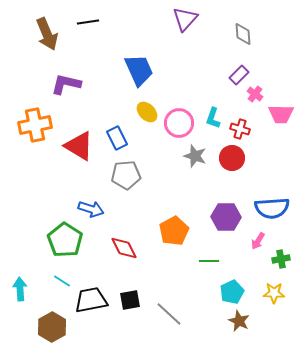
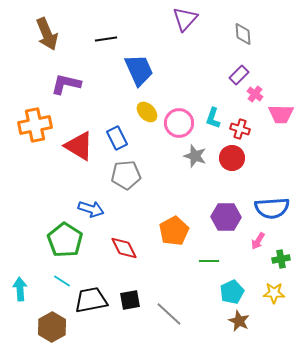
black line: moved 18 px right, 17 px down
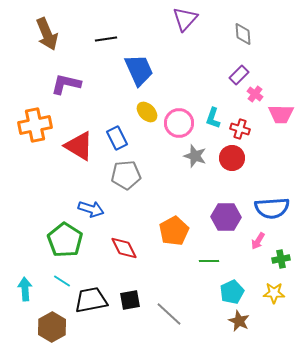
cyan arrow: moved 5 px right
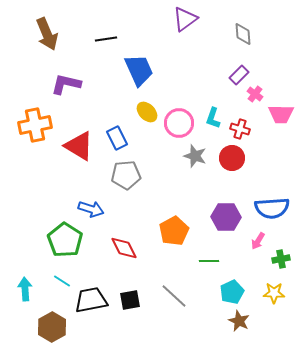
purple triangle: rotated 12 degrees clockwise
gray line: moved 5 px right, 18 px up
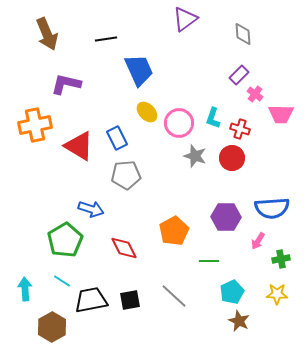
green pentagon: rotated 8 degrees clockwise
yellow star: moved 3 px right, 1 px down
